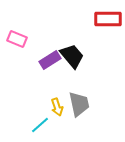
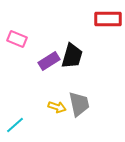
black trapezoid: rotated 56 degrees clockwise
purple rectangle: moved 1 px left, 1 px down
yellow arrow: rotated 54 degrees counterclockwise
cyan line: moved 25 px left
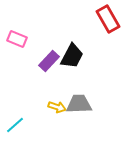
red rectangle: rotated 60 degrees clockwise
black trapezoid: rotated 12 degrees clockwise
purple rectangle: rotated 15 degrees counterclockwise
gray trapezoid: rotated 80 degrees counterclockwise
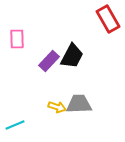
pink rectangle: rotated 66 degrees clockwise
cyan line: rotated 18 degrees clockwise
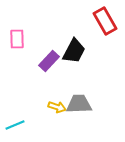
red rectangle: moved 3 px left, 2 px down
black trapezoid: moved 2 px right, 5 px up
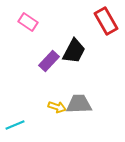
red rectangle: moved 1 px right
pink rectangle: moved 11 px right, 17 px up; rotated 54 degrees counterclockwise
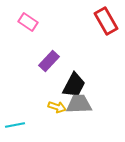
black trapezoid: moved 34 px down
cyan line: rotated 12 degrees clockwise
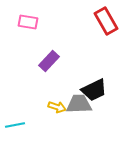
pink rectangle: rotated 24 degrees counterclockwise
black trapezoid: moved 20 px right, 5 px down; rotated 36 degrees clockwise
